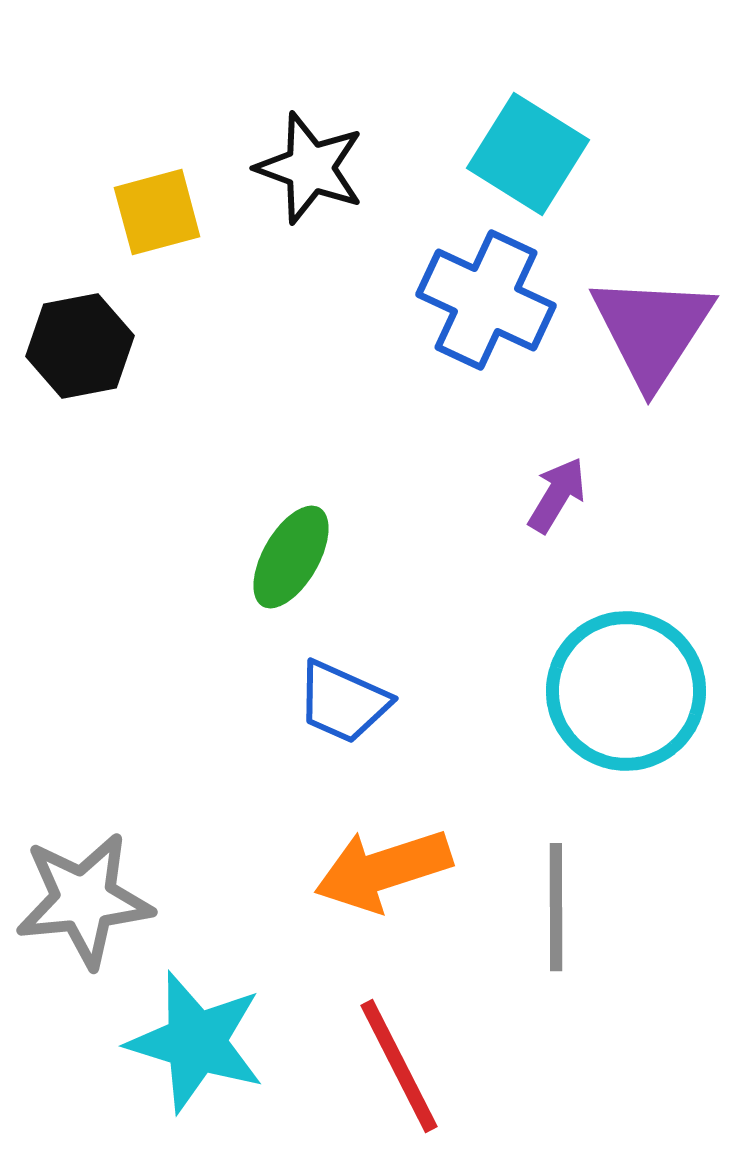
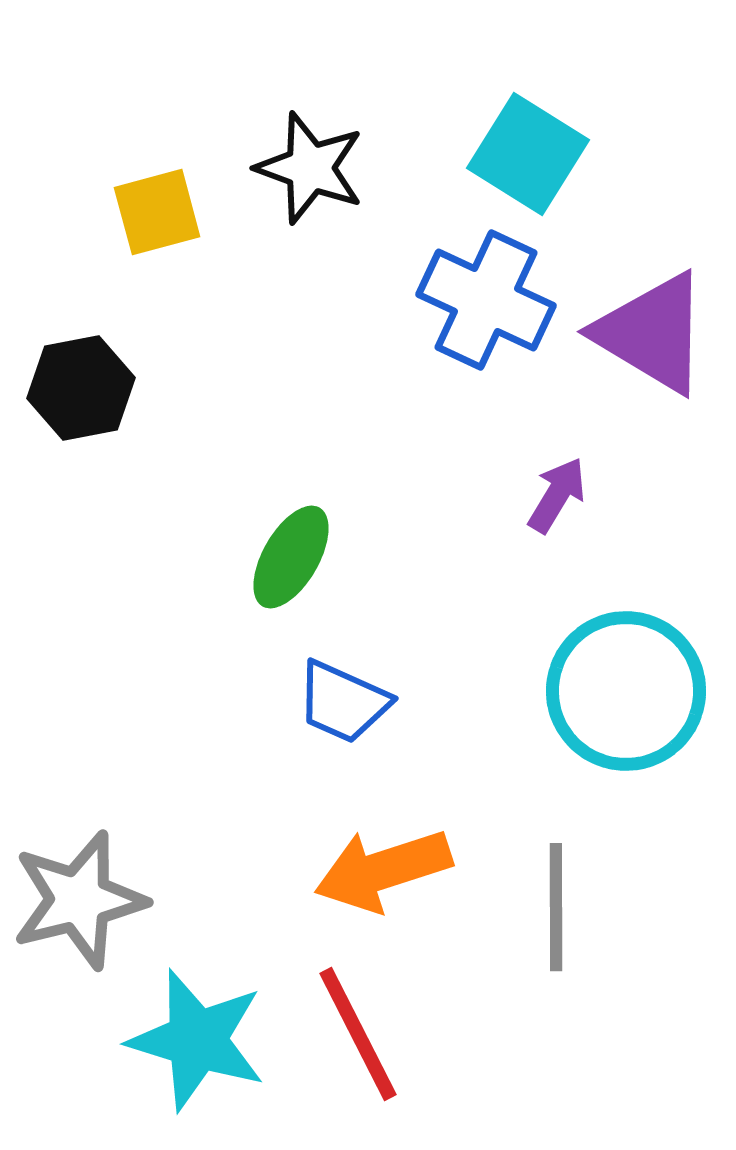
purple triangle: moved 3 px down; rotated 32 degrees counterclockwise
black hexagon: moved 1 px right, 42 px down
gray star: moved 5 px left; rotated 8 degrees counterclockwise
cyan star: moved 1 px right, 2 px up
red line: moved 41 px left, 32 px up
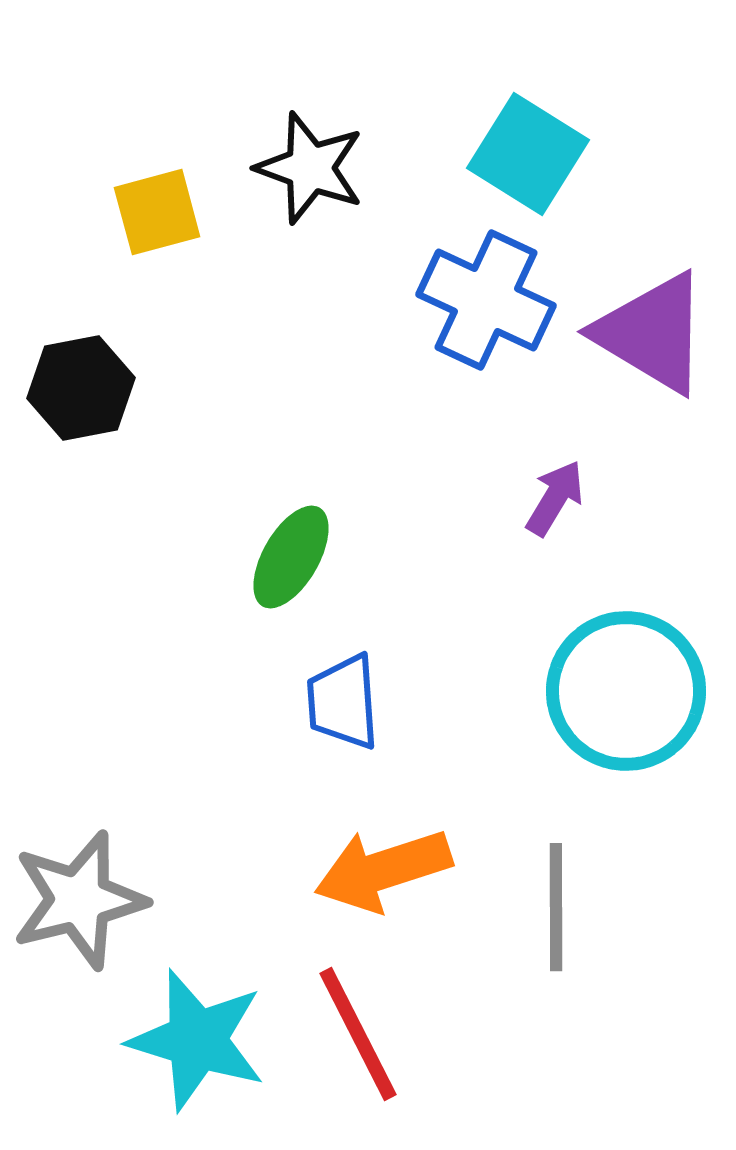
purple arrow: moved 2 px left, 3 px down
blue trapezoid: rotated 62 degrees clockwise
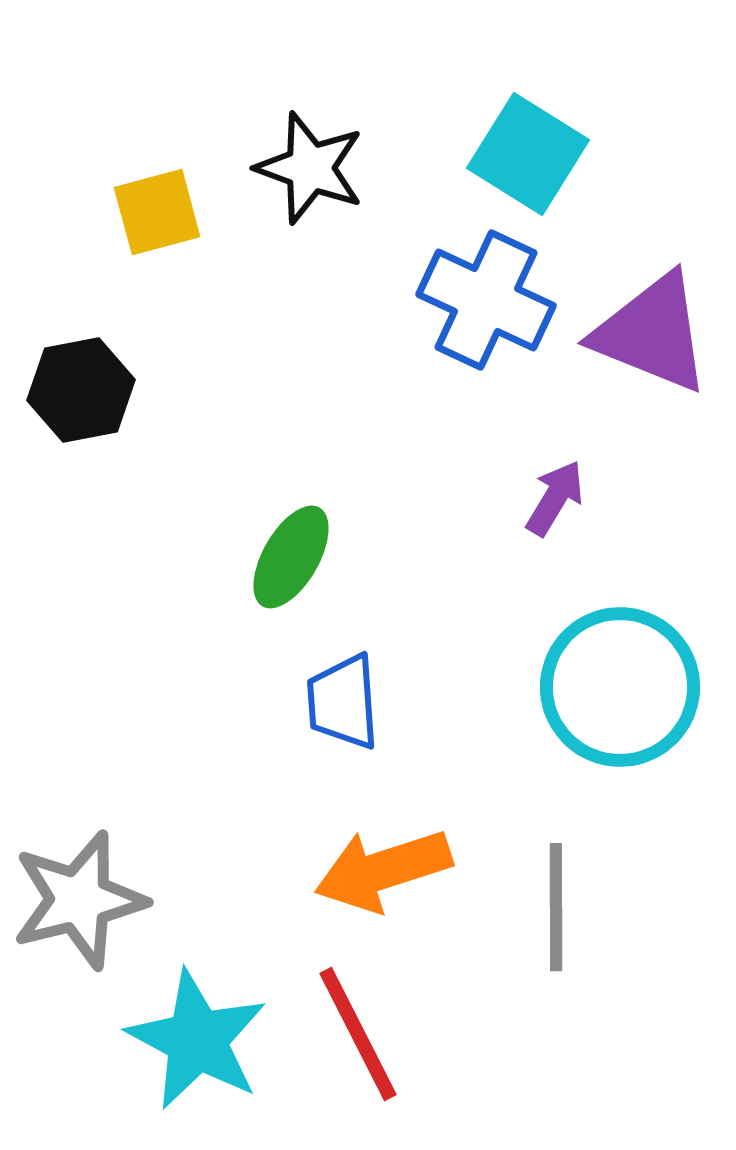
purple triangle: rotated 9 degrees counterclockwise
black hexagon: moved 2 px down
cyan circle: moved 6 px left, 4 px up
cyan star: rotated 11 degrees clockwise
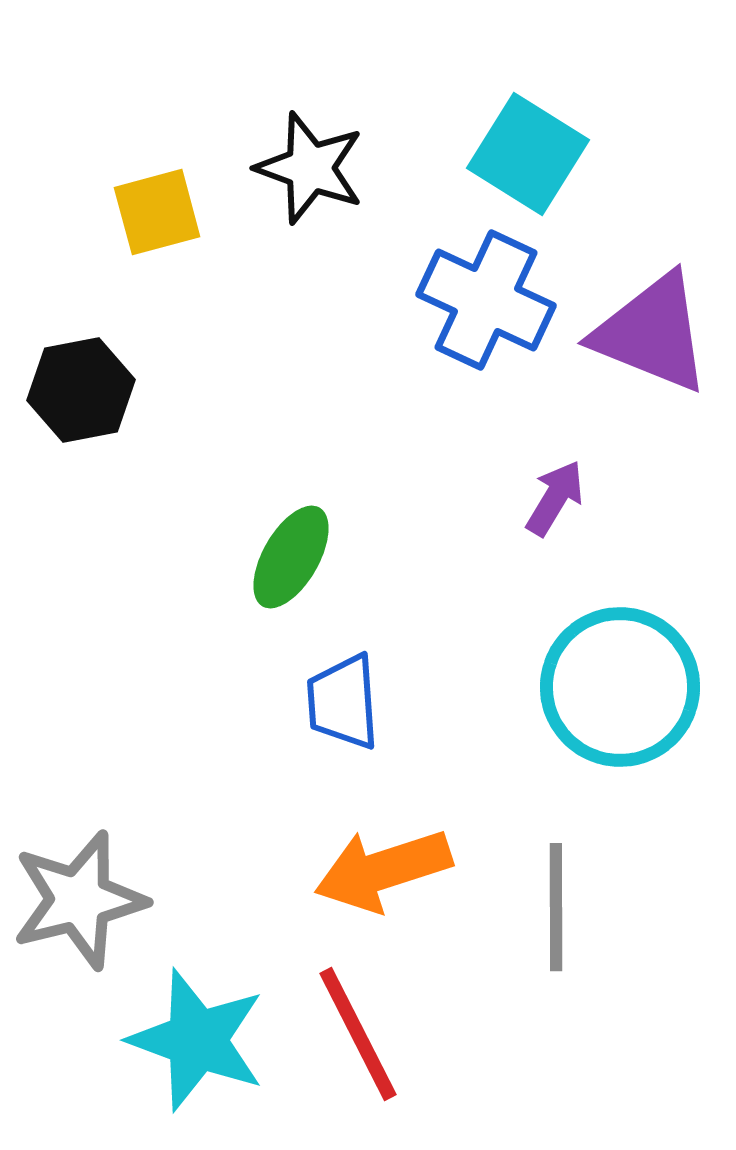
cyan star: rotated 8 degrees counterclockwise
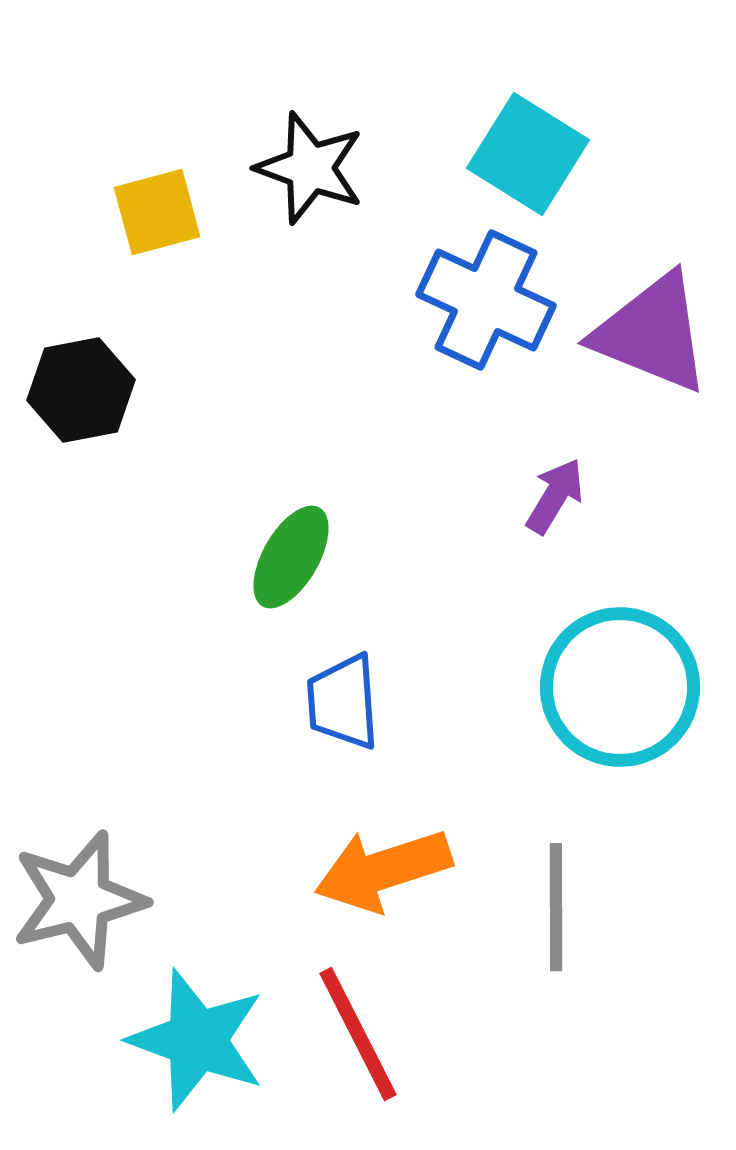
purple arrow: moved 2 px up
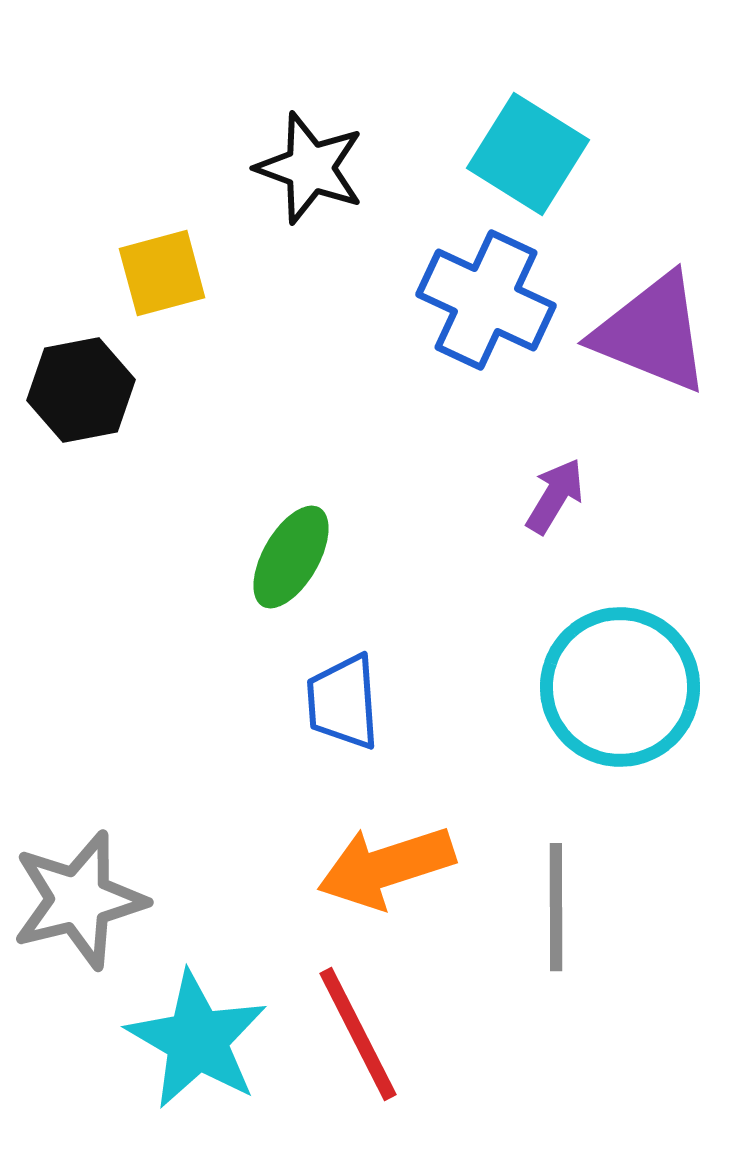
yellow square: moved 5 px right, 61 px down
orange arrow: moved 3 px right, 3 px up
cyan star: rotated 10 degrees clockwise
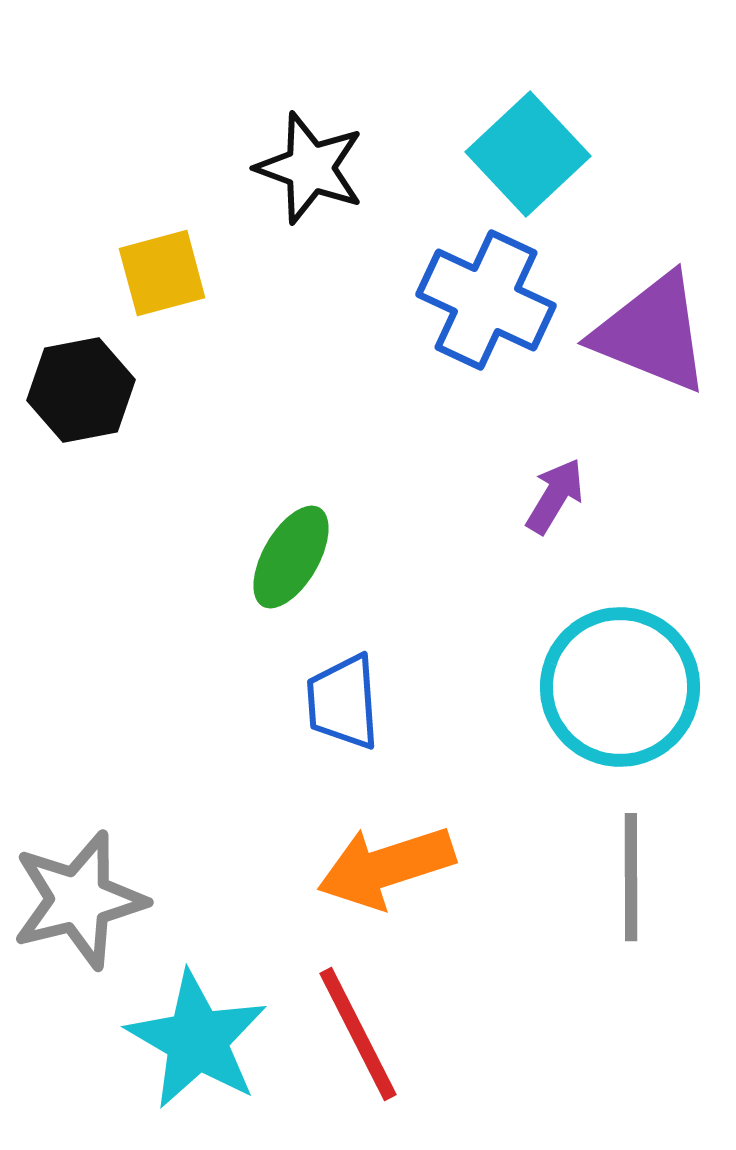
cyan square: rotated 15 degrees clockwise
gray line: moved 75 px right, 30 px up
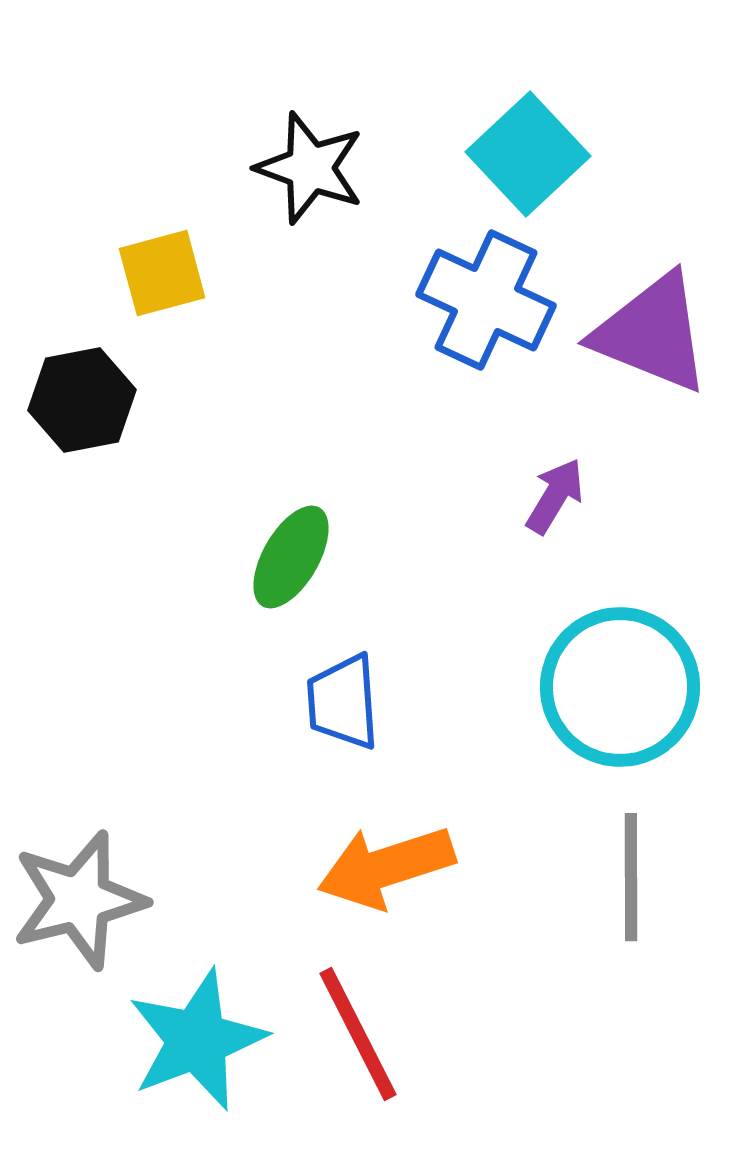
black hexagon: moved 1 px right, 10 px down
cyan star: rotated 21 degrees clockwise
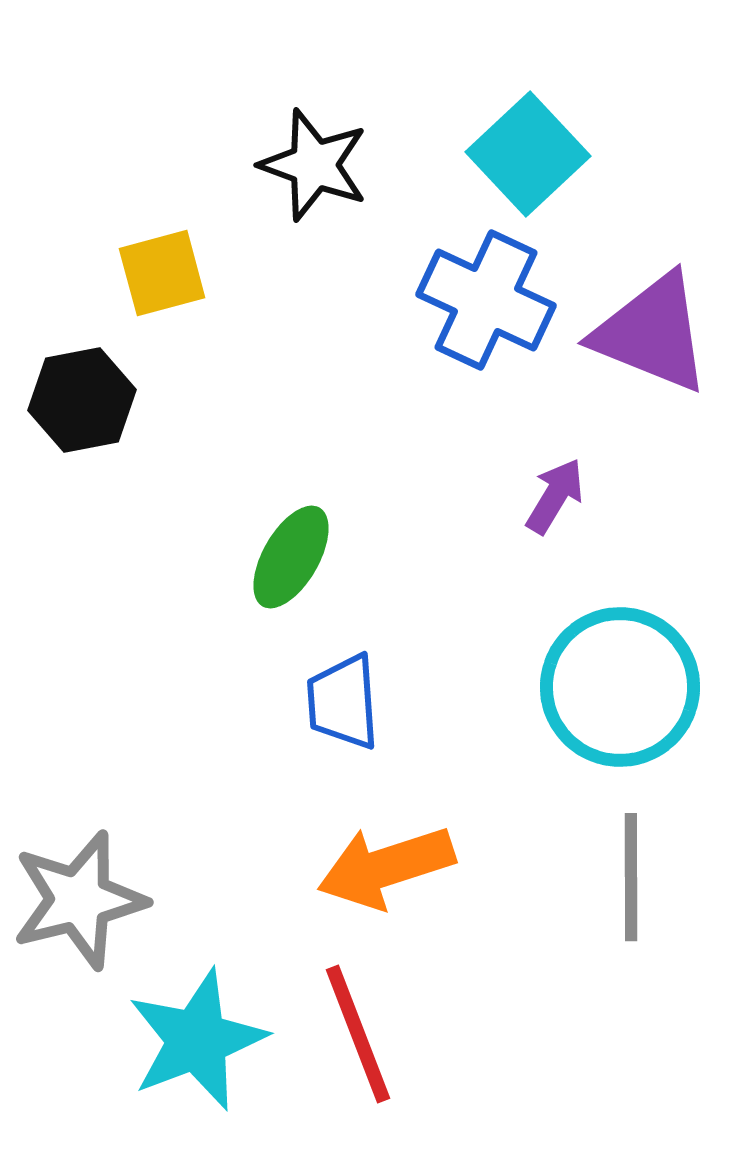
black star: moved 4 px right, 3 px up
red line: rotated 6 degrees clockwise
